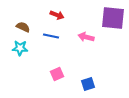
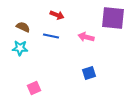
pink square: moved 23 px left, 14 px down
blue square: moved 1 px right, 11 px up
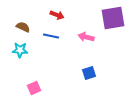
purple square: rotated 15 degrees counterclockwise
cyan star: moved 2 px down
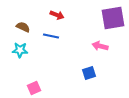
pink arrow: moved 14 px right, 9 px down
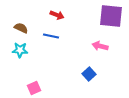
purple square: moved 2 px left, 2 px up; rotated 15 degrees clockwise
brown semicircle: moved 2 px left, 1 px down
blue square: moved 1 px down; rotated 24 degrees counterclockwise
